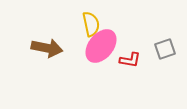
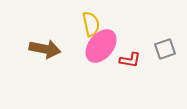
brown arrow: moved 2 px left, 1 px down
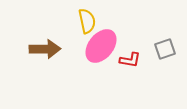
yellow semicircle: moved 4 px left, 3 px up
brown arrow: rotated 12 degrees counterclockwise
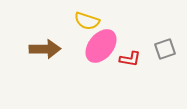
yellow semicircle: rotated 120 degrees clockwise
red L-shape: moved 1 px up
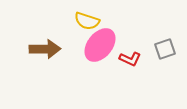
pink ellipse: moved 1 px left, 1 px up
red L-shape: rotated 15 degrees clockwise
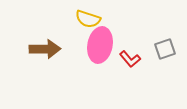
yellow semicircle: moved 1 px right, 2 px up
pink ellipse: rotated 28 degrees counterclockwise
red L-shape: rotated 25 degrees clockwise
